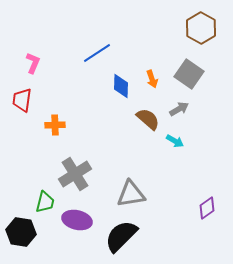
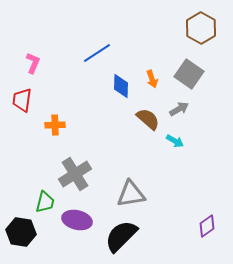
purple diamond: moved 18 px down
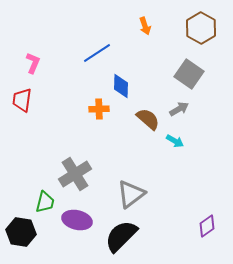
orange arrow: moved 7 px left, 53 px up
orange cross: moved 44 px right, 16 px up
gray triangle: rotated 28 degrees counterclockwise
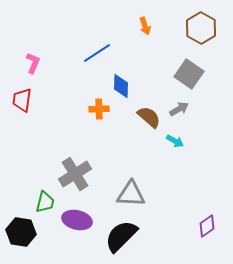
brown semicircle: moved 1 px right, 2 px up
gray triangle: rotated 40 degrees clockwise
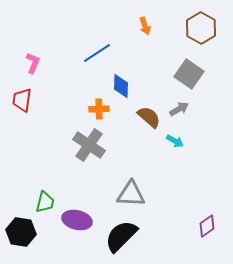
gray cross: moved 14 px right, 29 px up; rotated 24 degrees counterclockwise
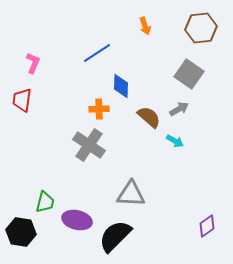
brown hexagon: rotated 24 degrees clockwise
black semicircle: moved 6 px left
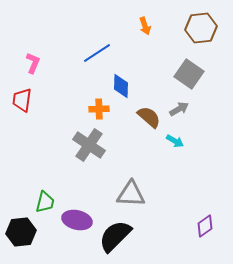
purple diamond: moved 2 px left
black hexagon: rotated 16 degrees counterclockwise
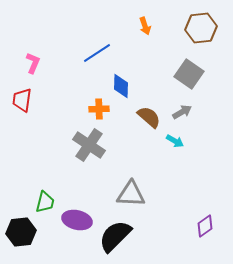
gray arrow: moved 3 px right, 3 px down
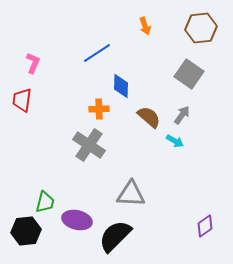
gray arrow: moved 3 px down; rotated 24 degrees counterclockwise
black hexagon: moved 5 px right, 1 px up
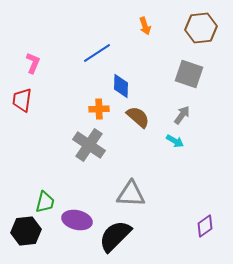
gray square: rotated 16 degrees counterclockwise
brown semicircle: moved 11 px left
